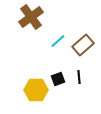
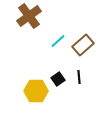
brown cross: moved 2 px left, 1 px up
black square: rotated 16 degrees counterclockwise
yellow hexagon: moved 1 px down
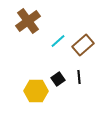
brown cross: moved 1 px left, 5 px down
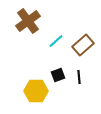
cyan line: moved 2 px left
black square: moved 4 px up; rotated 16 degrees clockwise
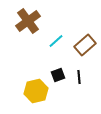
brown rectangle: moved 2 px right
yellow hexagon: rotated 15 degrees counterclockwise
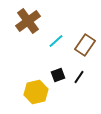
brown rectangle: rotated 15 degrees counterclockwise
black line: rotated 40 degrees clockwise
yellow hexagon: moved 1 px down
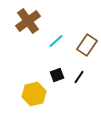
brown rectangle: moved 2 px right
black square: moved 1 px left
yellow hexagon: moved 2 px left, 2 px down
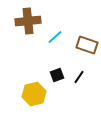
brown cross: rotated 30 degrees clockwise
cyan line: moved 1 px left, 4 px up
brown rectangle: rotated 75 degrees clockwise
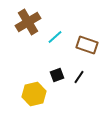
brown cross: moved 1 px down; rotated 25 degrees counterclockwise
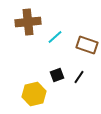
brown cross: rotated 25 degrees clockwise
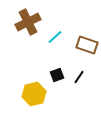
brown cross: rotated 20 degrees counterclockwise
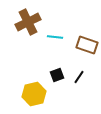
cyan line: rotated 49 degrees clockwise
